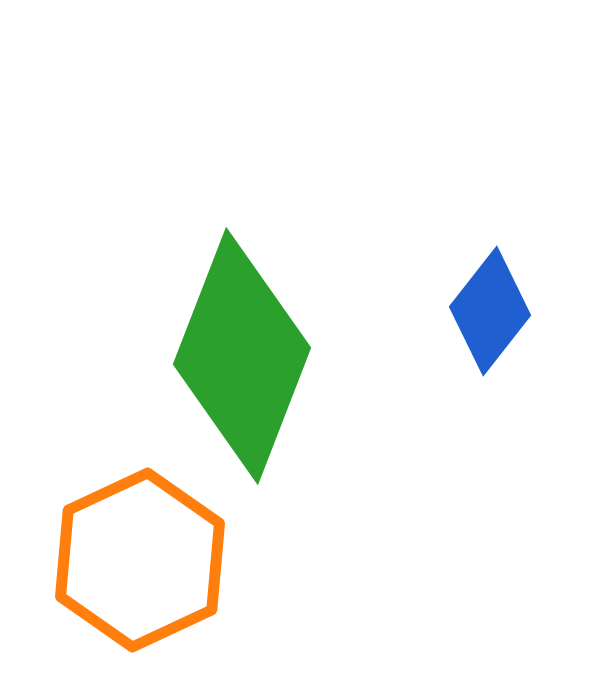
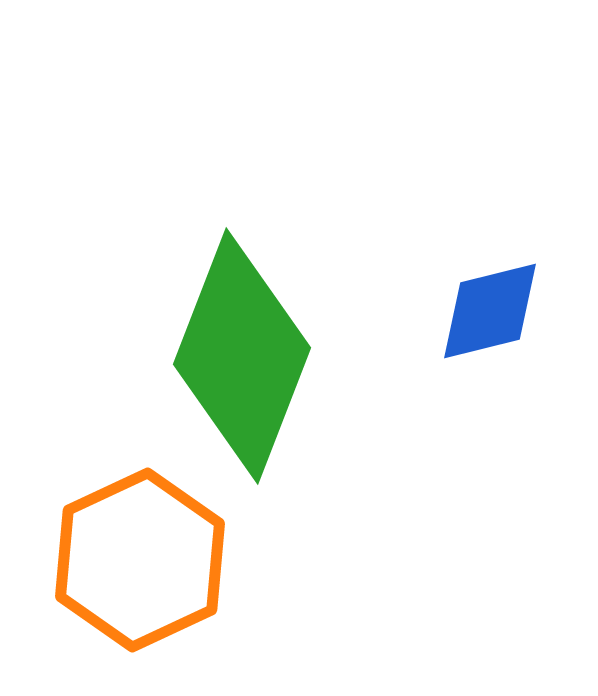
blue diamond: rotated 38 degrees clockwise
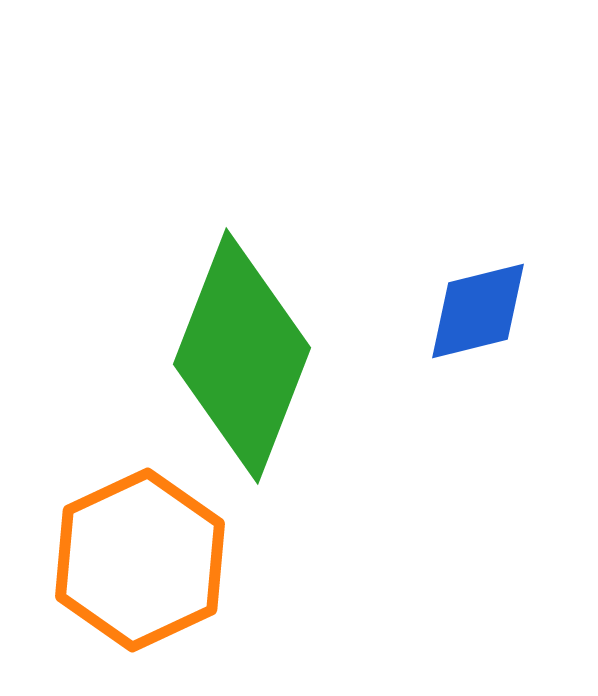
blue diamond: moved 12 px left
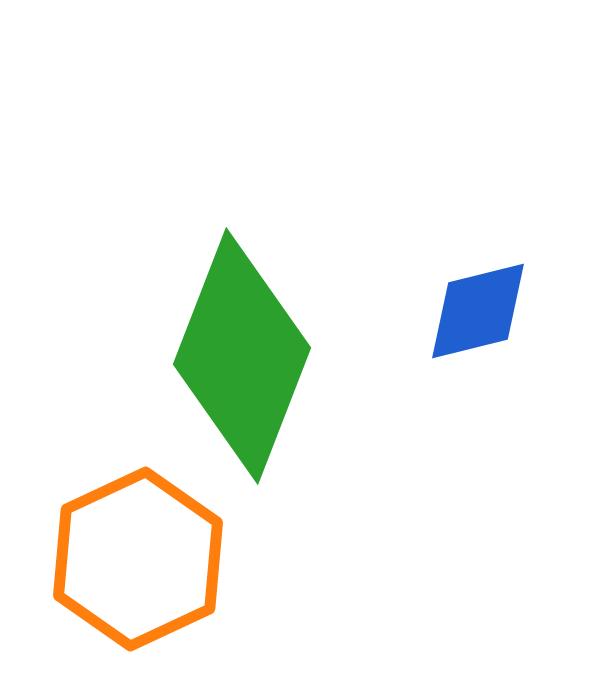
orange hexagon: moved 2 px left, 1 px up
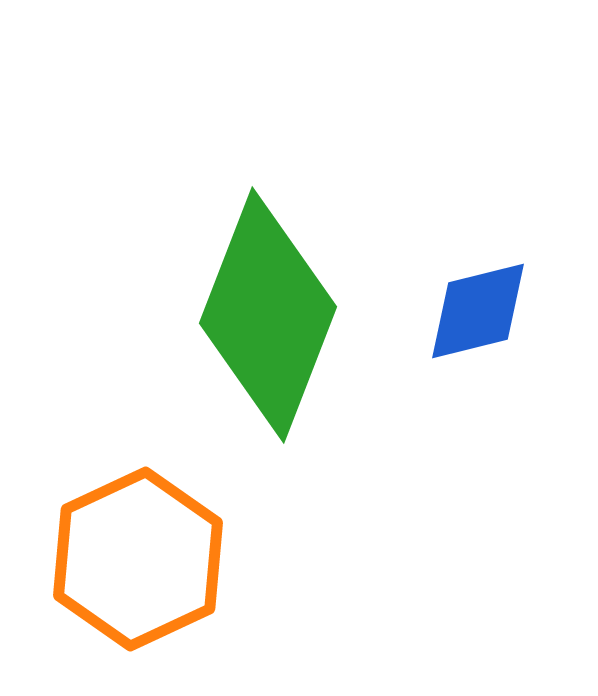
green diamond: moved 26 px right, 41 px up
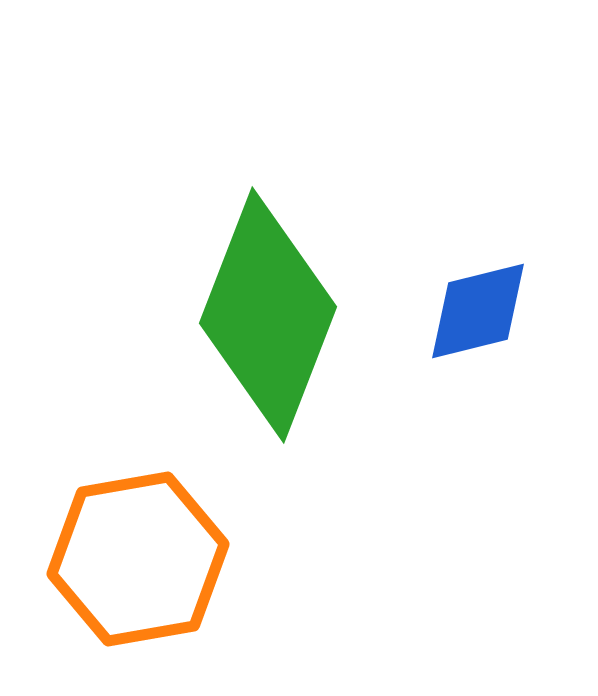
orange hexagon: rotated 15 degrees clockwise
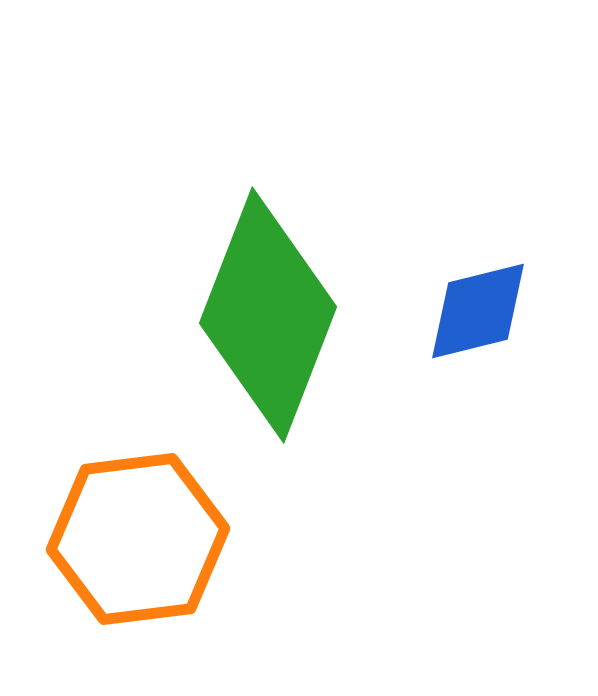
orange hexagon: moved 20 px up; rotated 3 degrees clockwise
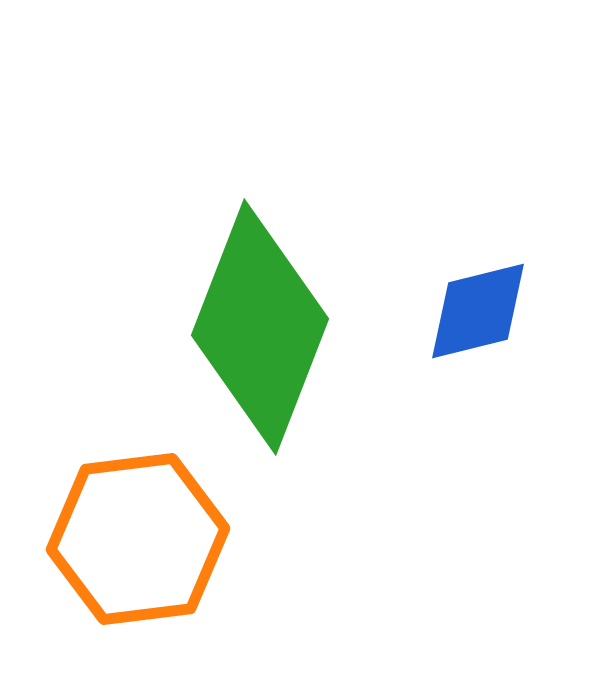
green diamond: moved 8 px left, 12 px down
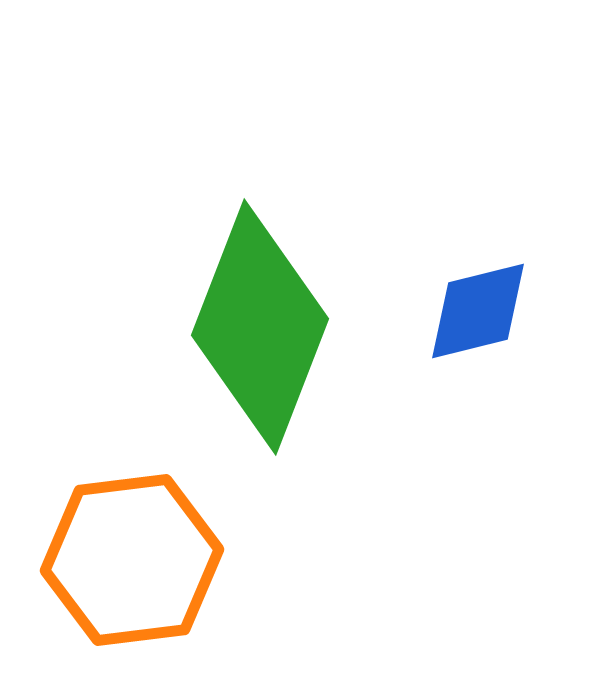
orange hexagon: moved 6 px left, 21 px down
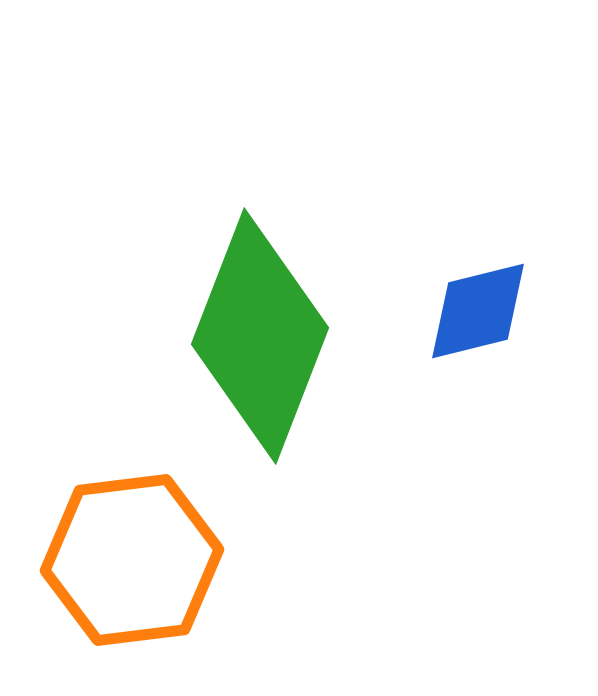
green diamond: moved 9 px down
